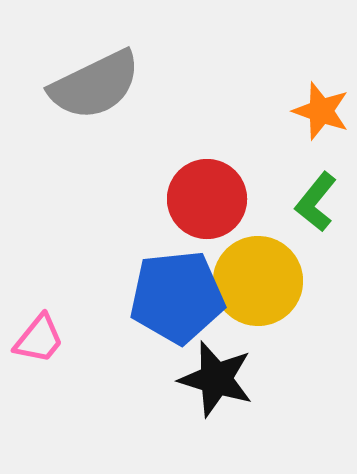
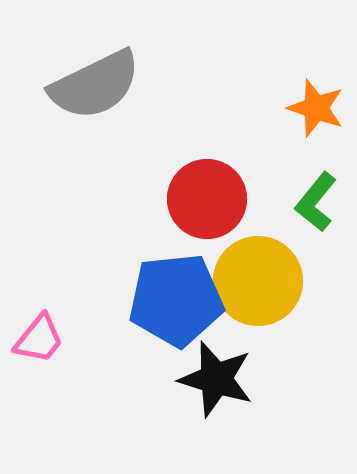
orange star: moved 5 px left, 3 px up
blue pentagon: moved 1 px left, 3 px down
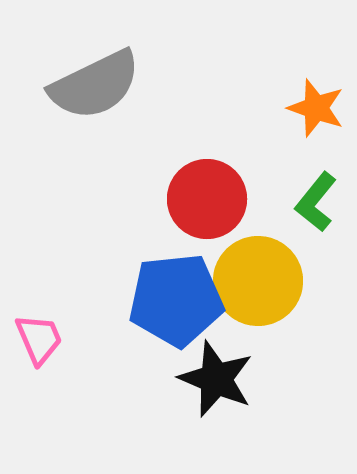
pink trapezoid: rotated 62 degrees counterclockwise
black star: rotated 6 degrees clockwise
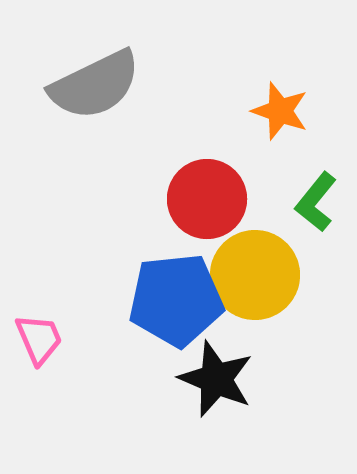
orange star: moved 36 px left, 3 px down
yellow circle: moved 3 px left, 6 px up
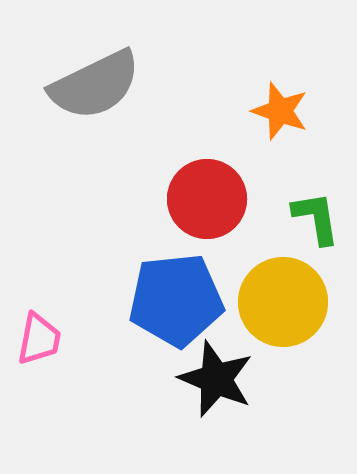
green L-shape: moved 16 px down; rotated 132 degrees clockwise
yellow circle: moved 28 px right, 27 px down
pink trapezoid: rotated 34 degrees clockwise
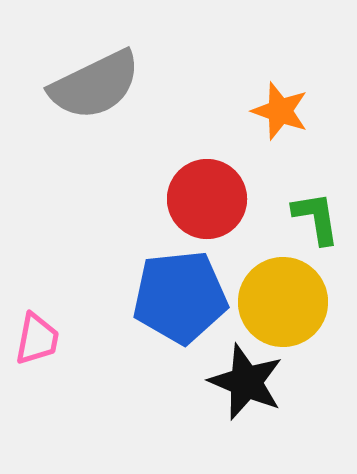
blue pentagon: moved 4 px right, 3 px up
pink trapezoid: moved 2 px left
black star: moved 30 px right, 3 px down
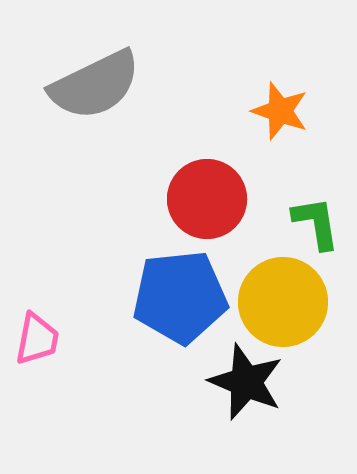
green L-shape: moved 5 px down
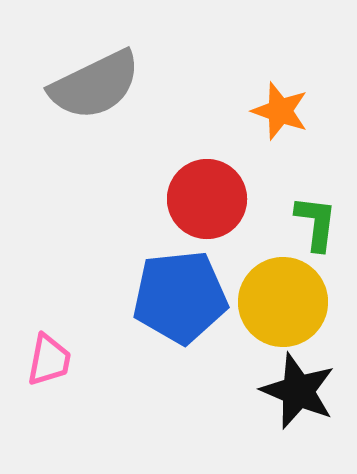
green L-shape: rotated 16 degrees clockwise
pink trapezoid: moved 12 px right, 21 px down
black star: moved 52 px right, 9 px down
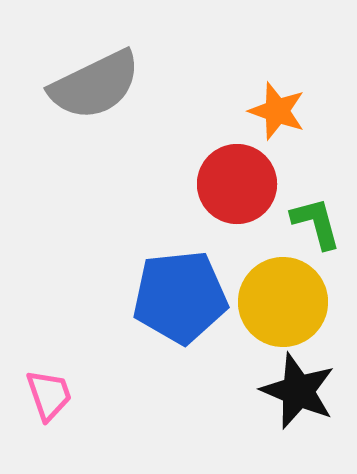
orange star: moved 3 px left
red circle: moved 30 px right, 15 px up
green L-shape: rotated 22 degrees counterclockwise
pink trapezoid: moved 35 px down; rotated 30 degrees counterclockwise
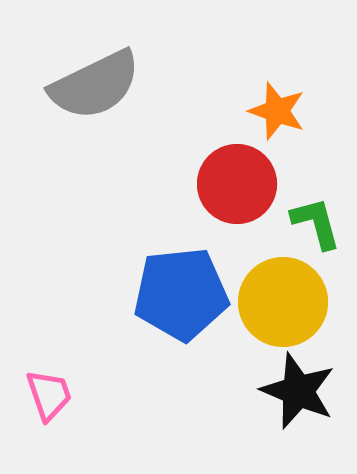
blue pentagon: moved 1 px right, 3 px up
